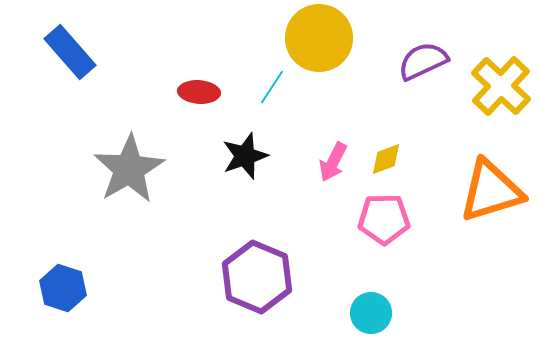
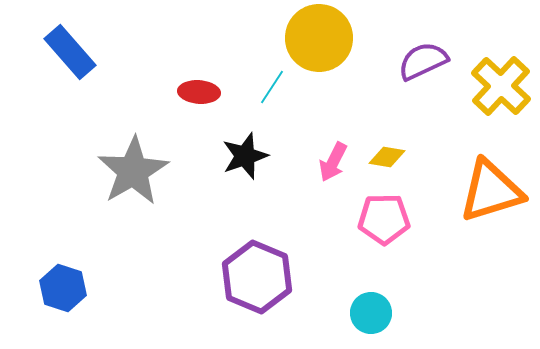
yellow diamond: moved 1 px right, 2 px up; rotated 30 degrees clockwise
gray star: moved 4 px right, 2 px down
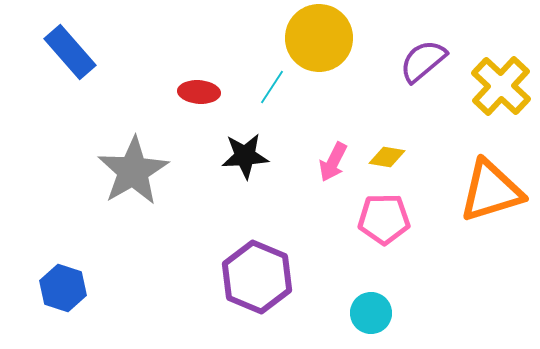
purple semicircle: rotated 15 degrees counterclockwise
black star: rotated 15 degrees clockwise
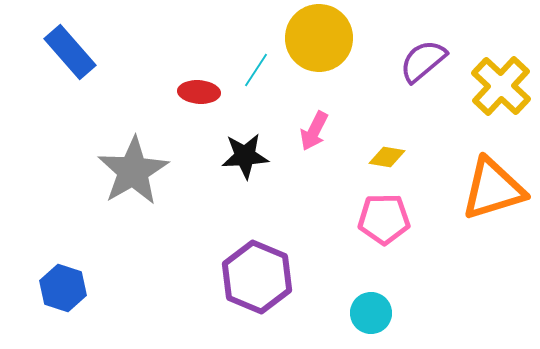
cyan line: moved 16 px left, 17 px up
pink arrow: moved 19 px left, 31 px up
orange triangle: moved 2 px right, 2 px up
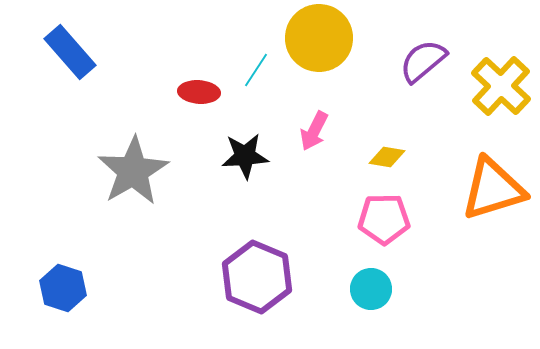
cyan circle: moved 24 px up
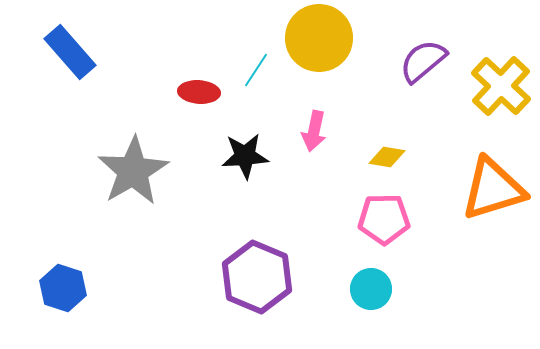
pink arrow: rotated 15 degrees counterclockwise
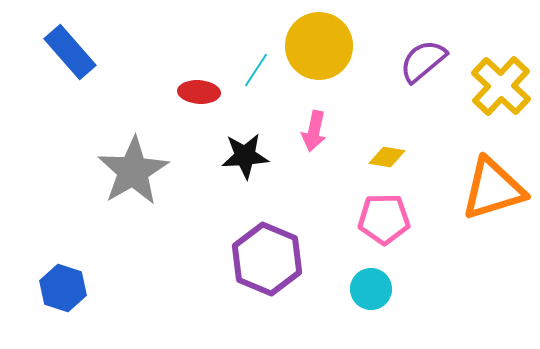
yellow circle: moved 8 px down
purple hexagon: moved 10 px right, 18 px up
